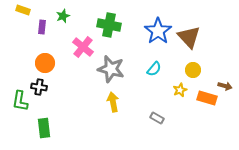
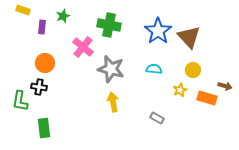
cyan semicircle: rotated 126 degrees counterclockwise
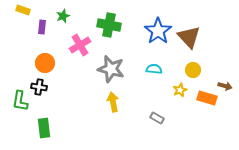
pink cross: moved 3 px left, 2 px up; rotated 20 degrees clockwise
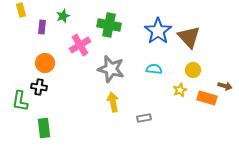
yellow rectangle: moved 2 px left; rotated 56 degrees clockwise
gray rectangle: moved 13 px left; rotated 40 degrees counterclockwise
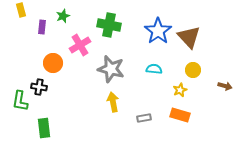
orange circle: moved 8 px right
orange rectangle: moved 27 px left, 17 px down
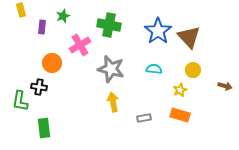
orange circle: moved 1 px left
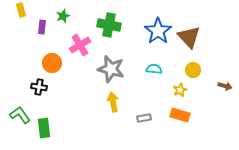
green L-shape: moved 14 px down; rotated 135 degrees clockwise
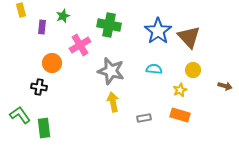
gray star: moved 2 px down
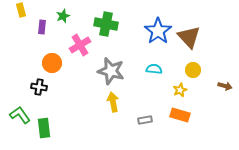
green cross: moved 3 px left, 1 px up
gray rectangle: moved 1 px right, 2 px down
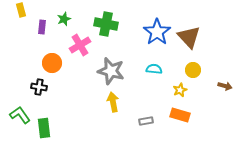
green star: moved 1 px right, 3 px down
blue star: moved 1 px left, 1 px down
gray rectangle: moved 1 px right, 1 px down
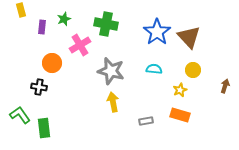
brown arrow: rotated 88 degrees counterclockwise
